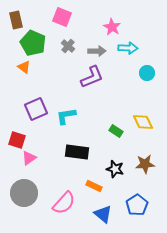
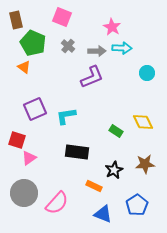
cyan arrow: moved 6 px left
purple square: moved 1 px left
black star: moved 1 px left, 1 px down; rotated 30 degrees clockwise
pink semicircle: moved 7 px left
blue triangle: rotated 18 degrees counterclockwise
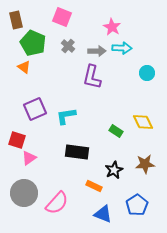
purple L-shape: rotated 125 degrees clockwise
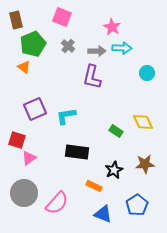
green pentagon: moved 1 px down; rotated 25 degrees clockwise
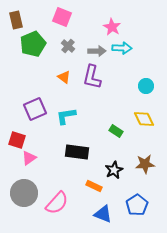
orange triangle: moved 40 px right, 10 px down
cyan circle: moved 1 px left, 13 px down
yellow diamond: moved 1 px right, 3 px up
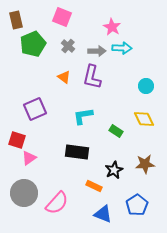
cyan L-shape: moved 17 px right
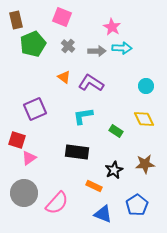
purple L-shape: moved 1 px left, 6 px down; rotated 110 degrees clockwise
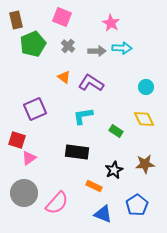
pink star: moved 1 px left, 4 px up
cyan circle: moved 1 px down
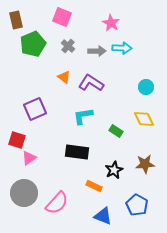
blue pentagon: rotated 10 degrees counterclockwise
blue triangle: moved 2 px down
